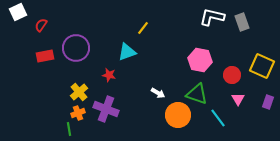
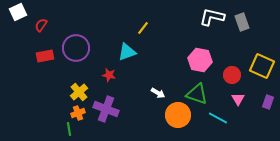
cyan line: rotated 24 degrees counterclockwise
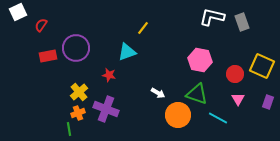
red rectangle: moved 3 px right
red circle: moved 3 px right, 1 px up
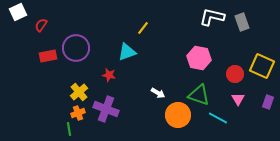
pink hexagon: moved 1 px left, 2 px up
green triangle: moved 2 px right, 1 px down
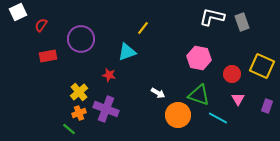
purple circle: moved 5 px right, 9 px up
red circle: moved 3 px left
purple rectangle: moved 1 px left, 4 px down
orange cross: moved 1 px right
green line: rotated 40 degrees counterclockwise
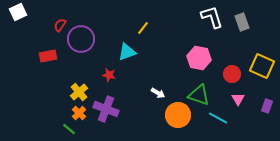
white L-shape: rotated 60 degrees clockwise
red semicircle: moved 19 px right
orange cross: rotated 24 degrees counterclockwise
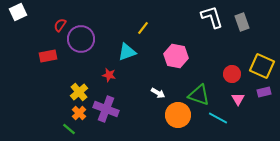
pink hexagon: moved 23 px left, 2 px up
purple rectangle: moved 3 px left, 14 px up; rotated 56 degrees clockwise
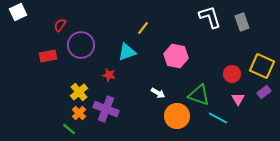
white L-shape: moved 2 px left
purple circle: moved 6 px down
purple rectangle: rotated 24 degrees counterclockwise
orange circle: moved 1 px left, 1 px down
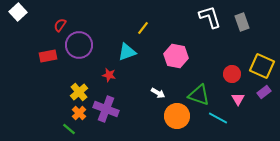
white square: rotated 18 degrees counterclockwise
purple circle: moved 2 px left
